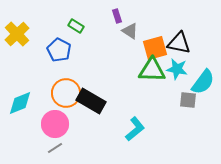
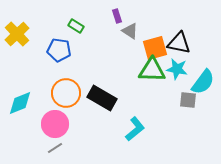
blue pentagon: rotated 20 degrees counterclockwise
black rectangle: moved 11 px right, 3 px up
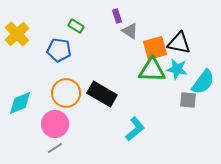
black rectangle: moved 4 px up
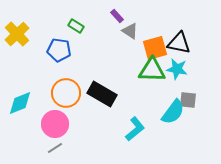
purple rectangle: rotated 24 degrees counterclockwise
cyan semicircle: moved 30 px left, 30 px down
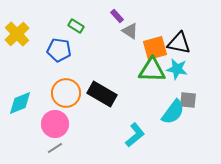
cyan L-shape: moved 6 px down
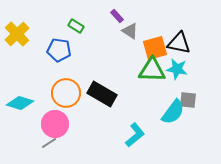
cyan diamond: rotated 40 degrees clockwise
gray line: moved 6 px left, 5 px up
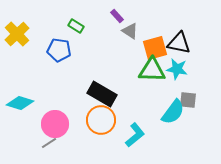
orange circle: moved 35 px right, 27 px down
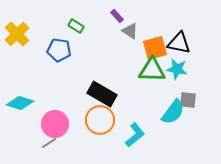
orange circle: moved 1 px left
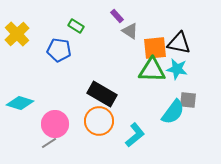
orange square: rotated 10 degrees clockwise
orange circle: moved 1 px left, 1 px down
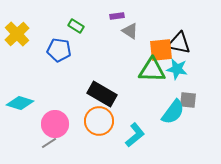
purple rectangle: rotated 56 degrees counterclockwise
orange square: moved 6 px right, 2 px down
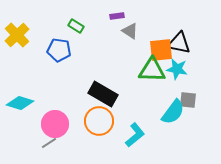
yellow cross: moved 1 px down
black rectangle: moved 1 px right
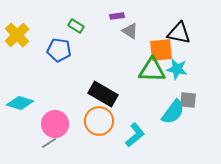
black triangle: moved 10 px up
